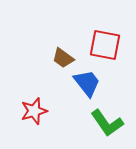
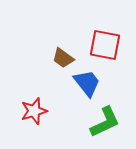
green L-shape: moved 2 px left, 1 px up; rotated 80 degrees counterclockwise
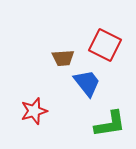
red square: rotated 16 degrees clockwise
brown trapezoid: rotated 40 degrees counterclockwise
green L-shape: moved 5 px right, 2 px down; rotated 16 degrees clockwise
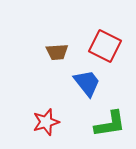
red square: moved 1 px down
brown trapezoid: moved 6 px left, 6 px up
red star: moved 12 px right, 11 px down
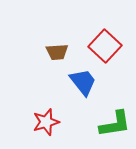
red square: rotated 16 degrees clockwise
blue trapezoid: moved 4 px left, 1 px up
green L-shape: moved 5 px right
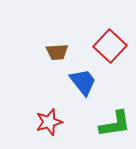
red square: moved 5 px right
red star: moved 3 px right
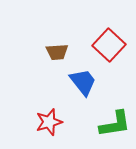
red square: moved 1 px left, 1 px up
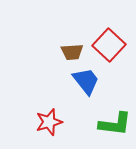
brown trapezoid: moved 15 px right
blue trapezoid: moved 3 px right, 1 px up
green L-shape: rotated 16 degrees clockwise
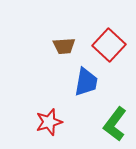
brown trapezoid: moved 8 px left, 6 px up
blue trapezoid: moved 1 px down; rotated 48 degrees clockwise
green L-shape: rotated 120 degrees clockwise
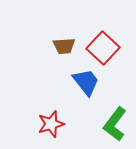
red square: moved 6 px left, 3 px down
blue trapezoid: rotated 48 degrees counterclockwise
red star: moved 2 px right, 2 px down
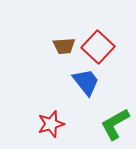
red square: moved 5 px left, 1 px up
green L-shape: rotated 24 degrees clockwise
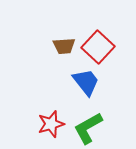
green L-shape: moved 27 px left, 4 px down
